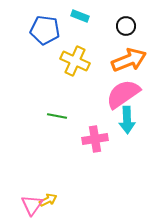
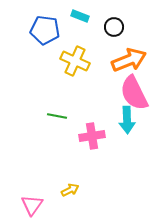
black circle: moved 12 px left, 1 px down
pink semicircle: moved 11 px right, 1 px up; rotated 81 degrees counterclockwise
pink cross: moved 3 px left, 3 px up
yellow arrow: moved 22 px right, 10 px up
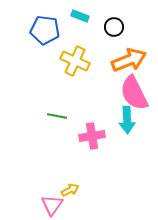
pink triangle: moved 20 px right
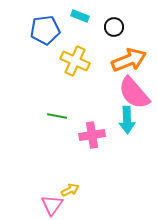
blue pentagon: rotated 16 degrees counterclockwise
pink semicircle: rotated 15 degrees counterclockwise
pink cross: moved 1 px up
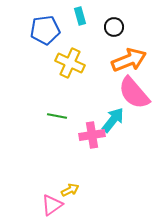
cyan rectangle: rotated 54 degrees clockwise
yellow cross: moved 5 px left, 2 px down
cyan arrow: moved 14 px left; rotated 140 degrees counterclockwise
pink triangle: rotated 20 degrees clockwise
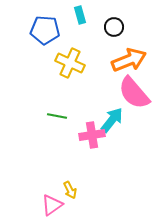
cyan rectangle: moved 1 px up
blue pentagon: rotated 12 degrees clockwise
cyan arrow: moved 1 px left
yellow arrow: rotated 90 degrees clockwise
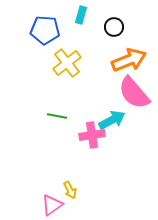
cyan rectangle: moved 1 px right; rotated 30 degrees clockwise
yellow cross: moved 3 px left; rotated 28 degrees clockwise
cyan arrow: rotated 24 degrees clockwise
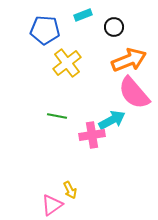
cyan rectangle: moved 2 px right; rotated 54 degrees clockwise
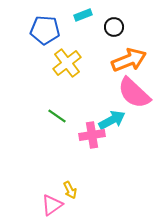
pink semicircle: rotated 6 degrees counterclockwise
green line: rotated 24 degrees clockwise
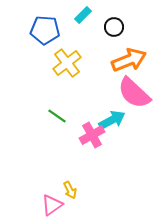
cyan rectangle: rotated 24 degrees counterclockwise
pink cross: rotated 20 degrees counterclockwise
